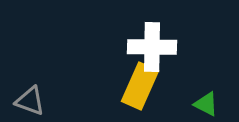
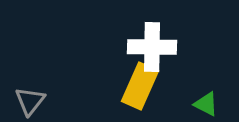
gray triangle: rotated 48 degrees clockwise
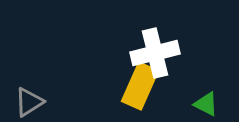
white cross: moved 3 px right, 6 px down; rotated 15 degrees counterclockwise
gray triangle: moved 1 px left, 1 px down; rotated 20 degrees clockwise
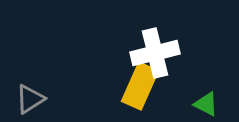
gray triangle: moved 1 px right, 3 px up
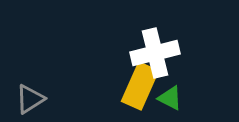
green triangle: moved 36 px left, 6 px up
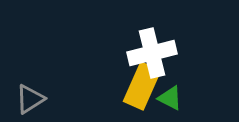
white cross: moved 3 px left
yellow rectangle: moved 2 px right
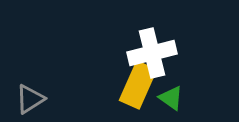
yellow rectangle: moved 4 px left, 1 px up
green triangle: moved 1 px right; rotated 8 degrees clockwise
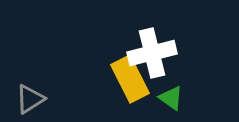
yellow rectangle: moved 8 px left, 6 px up; rotated 51 degrees counterclockwise
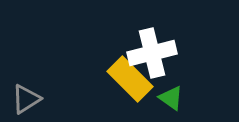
yellow rectangle: rotated 18 degrees counterclockwise
gray triangle: moved 4 px left
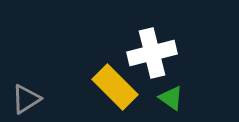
yellow rectangle: moved 15 px left, 8 px down
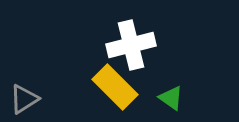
white cross: moved 21 px left, 8 px up
gray triangle: moved 2 px left
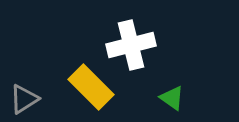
yellow rectangle: moved 24 px left
green triangle: moved 1 px right
